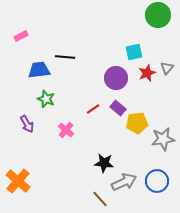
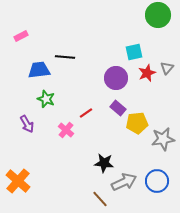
red line: moved 7 px left, 4 px down
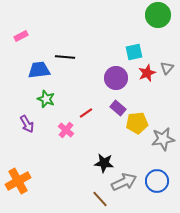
orange cross: rotated 20 degrees clockwise
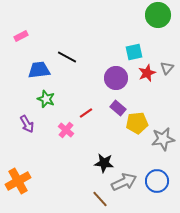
black line: moved 2 px right; rotated 24 degrees clockwise
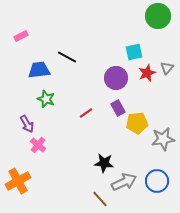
green circle: moved 1 px down
purple rectangle: rotated 21 degrees clockwise
pink cross: moved 28 px left, 15 px down
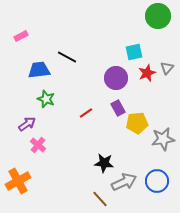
purple arrow: rotated 96 degrees counterclockwise
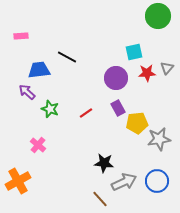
pink rectangle: rotated 24 degrees clockwise
red star: rotated 18 degrees clockwise
green star: moved 4 px right, 10 px down
purple arrow: moved 32 px up; rotated 102 degrees counterclockwise
gray star: moved 4 px left
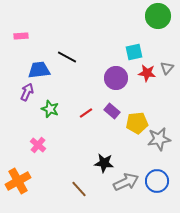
red star: rotated 12 degrees clockwise
purple arrow: rotated 72 degrees clockwise
purple rectangle: moved 6 px left, 3 px down; rotated 21 degrees counterclockwise
gray arrow: moved 2 px right
brown line: moved 21 px left, 10 px up
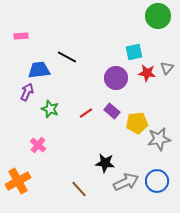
black star: moved 1 px right
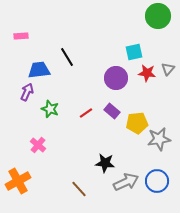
black line: rotated 30 degrees clockwise
gray triangle: moved 1 px right, 1 px down
